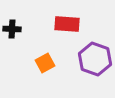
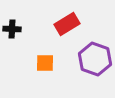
red rectangle: rotated 35 degrees counterclockwise
orange square: rotated 30 degrees clockwise
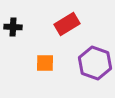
black cross: moved 1 px right, 2 px up
purple hexagon: moved 4 px down
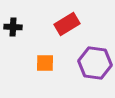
purple hexagon: rotated 12 degrees counterclockwise
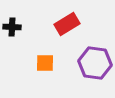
black cross: moved 1 px left
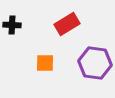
black cross: moved 2 px up
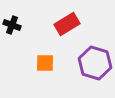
black cross: rotated 18 degrees clockwise
purple hexagon: rotated 8 degrees clockwise
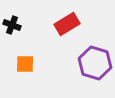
orange square: moved 20 px left, 1 px down
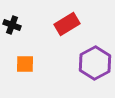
purple hexagon: rotated 16 degrees clockwise
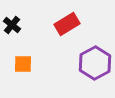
black cross: rotated 18 degrees clockwise
orange square: moved 2 px left
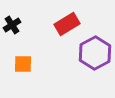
black cross: rotated 18 degrees clockwise
purple hexagon: moved 10 px up
